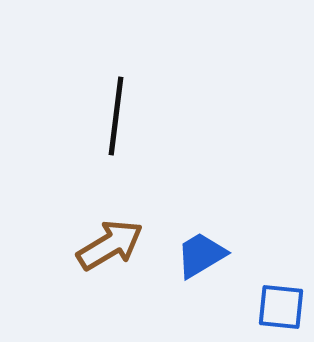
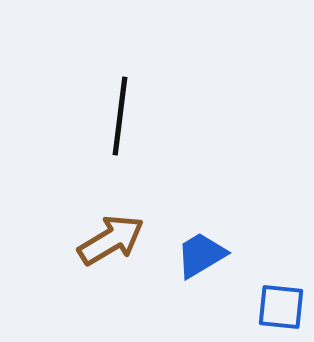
black line: moved 4 px right
brown arrow: moved 1 px right, 5 px up
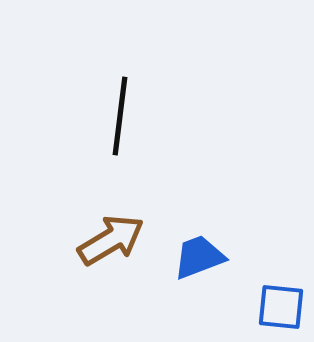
blue trapezoid: moved 2 px left, 2 px down; rotated 10 degrees clockwise
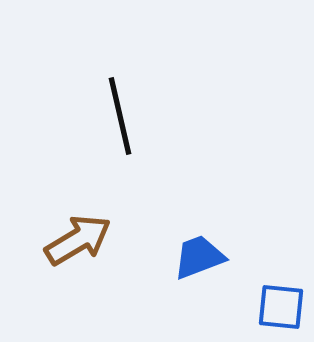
black line: rotated 20 degrees counterclockwise
brown arrow: moved 33 px left
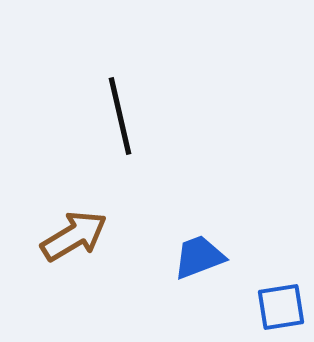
brown arrow: moved 4 px left, 4 px up
blue square: rotated 15 degrees counterclockwise
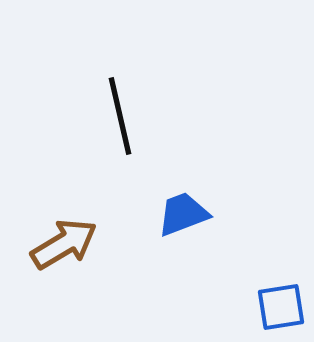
brown arrow: moved 10 px left, 8 px down
blue trapezoid: moved 16 px left, 43 px up
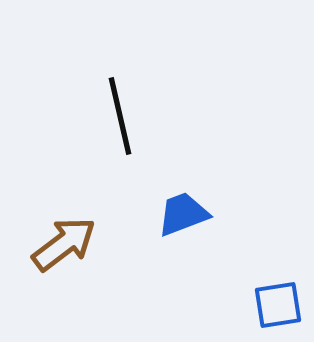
brown arrow: rotated 6 degrees counterclockwise
blue square: moved 3 px left, 2 px up
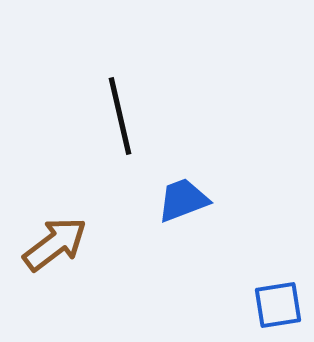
blue trapezoid: moved 14 px up
brown arrow: moved 9 px left
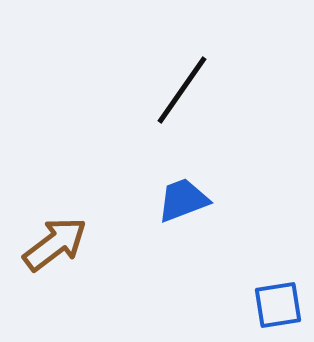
black line: moved 62 px right, 26 px up; rotated 48 degrees clockwise
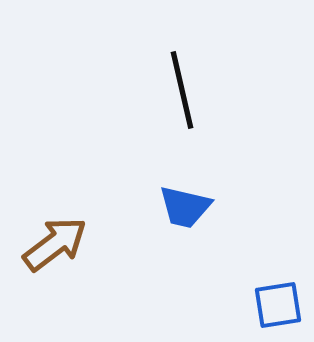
black line: rotated 48 degrees counterclockwise
blue trapezoid: moved 2 px right, 7 px down; rotated 146 degrees counterclockwise
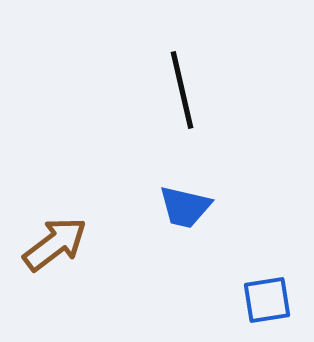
blue square: moved 11 px left, 5 px up
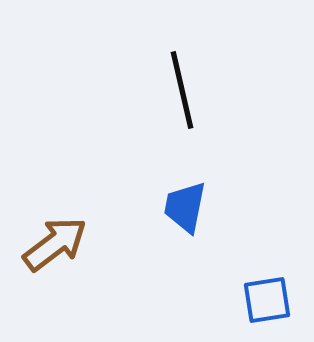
blue trapezoid: rotated 88 degrees clockwise
